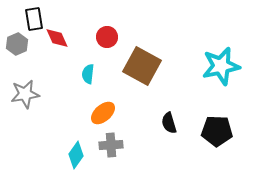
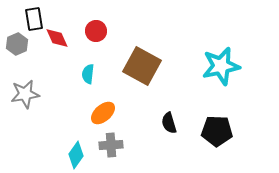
red circle: moved 11 px left, 6 px up
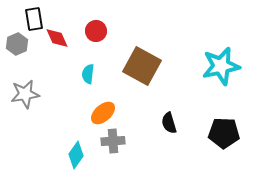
black pentagon: moved 7 px right, 2 px down
gray cross: moved 2 px right, 4 px up
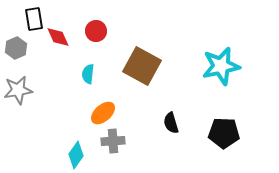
red diamond: moved 1 px right, 1 px up
gray hexagon: moved 1 px left, 4 px down
gray star: moved 7 px left, 4 px up
black semicircle: moved 2 px right
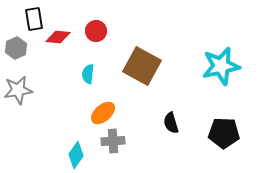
red diamond: rotated 60 degrees counterclockwise
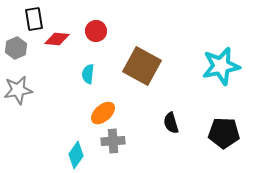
red diamond: moved 1 px left, 2 px down
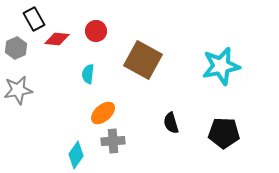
black rectangle: rotated 20 degrees counterclockwise
brown square: moved 1 px right, 6 px up
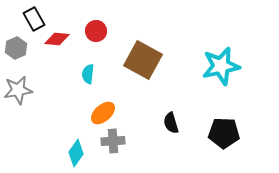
cyan diamond: moved 2 px up
